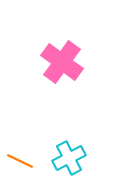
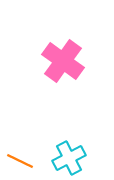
pink cross: moved 1 px right, 1 px up
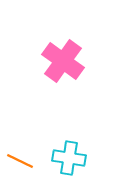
cyan cross: rotated 36 degrees clockwise
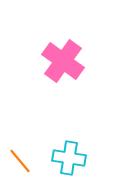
orange line: rotated 24 degrees clockwise
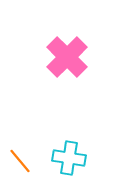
pink cross: moved 4 px right, 4 px up; rotated 9 degrees clockwise
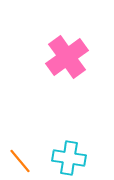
pink cross: rotated 9 degrees clockwise
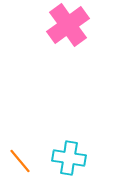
pink cross: moved 1 px right, 32 px up
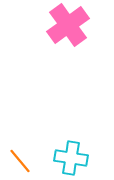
cyan cross: moved 2 px right
